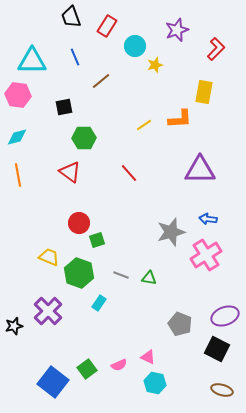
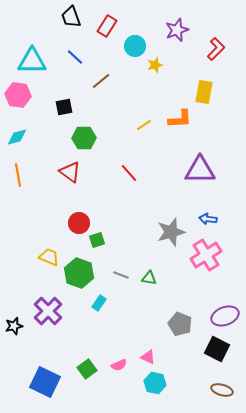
blue line at (75, 57): rotated 24 degrees counterclockwise
blue square at (53, 382): moved 8 px left; rotated 12 degrees counterclockwise
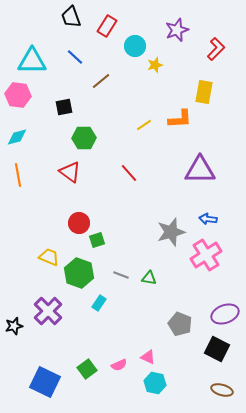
purple ellipse at (225, 316): moved 2 px up
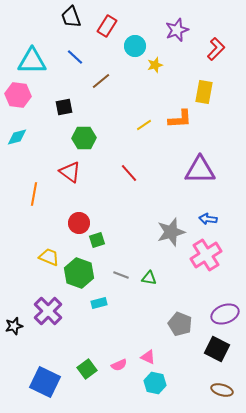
orange line at (18, 175): moved 16 px right, 19 px down; rotated 20 degrees clockwise
cyan rectangle at (99, 303): rotated 42 degrees clockwise
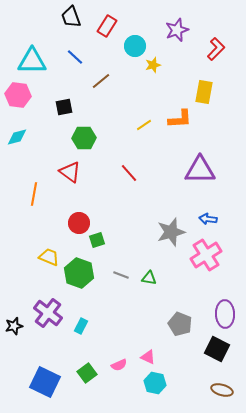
yellow star at (155, 65): moved 2 px left
cyan rectangle at (99, 303): moved 18 px left, 23 px down; rotated 49 degrees counterclockwise
purple cross at (48, 311): moved 2 px down; rotated 8 degrees counterclockwise
purple ellipse at (225, 314): rotated 72 degrees counterclockwise
green square at (87, 369): moved 4 px down
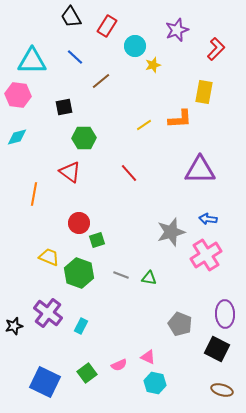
black trapezoid at (71, 17): rotated 10 degrees counterclockwise
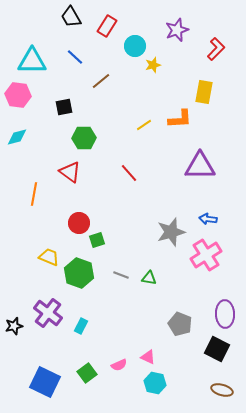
purple triangle at (200, 170): moved 4 px up
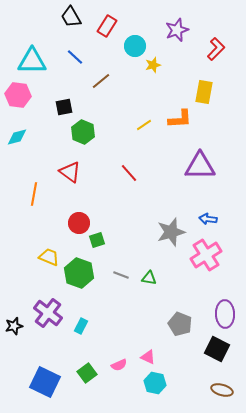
green hexagon at (84, 138): moved 1 px left, 6 px up; rotated 25 degrees clockwise
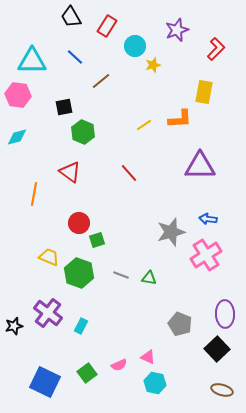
black square at (217, 349): rotated 20 degrees clockwise
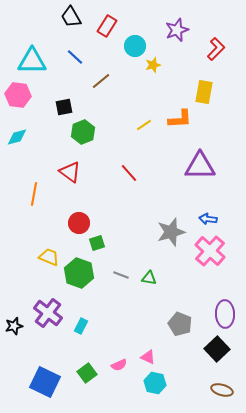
green hexagon at (83, 132): rotated 15 degrees clockwise
green square at (97, 240): moved 3 px down
pink cross at (206, 255): moved 4 px right, 4 px up; rotated 16 degrees counterclockwise
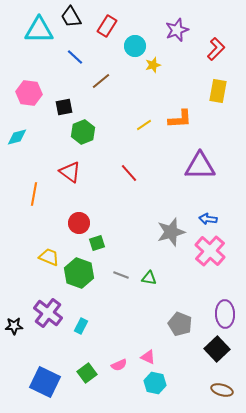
cyan triangle at (32, 61): moved 7 px right, 31 px up
yellow rectangle at (204, 92): moved 14 px right, 1 px up
pink hexagon at (18, 95): moved 11 px right, 2 px up
black star at (14, 326): rotated 12 degrees clockwise
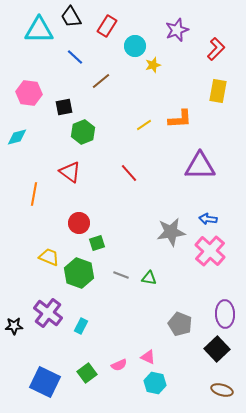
gray star at (171, 232): rotated 8 degrees clockwise
